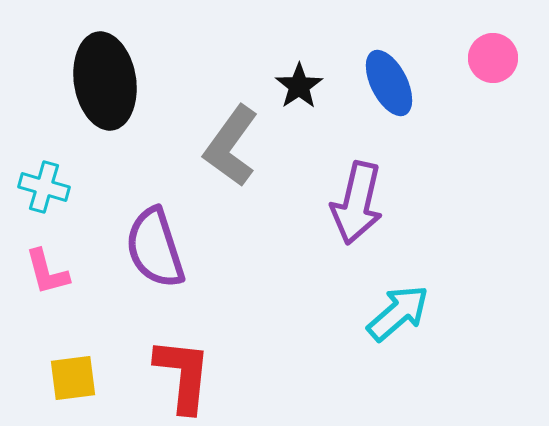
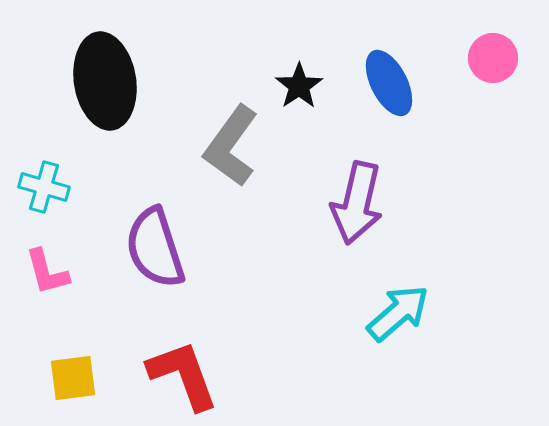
red L-shape: rotated 26 degrees counterclockwise
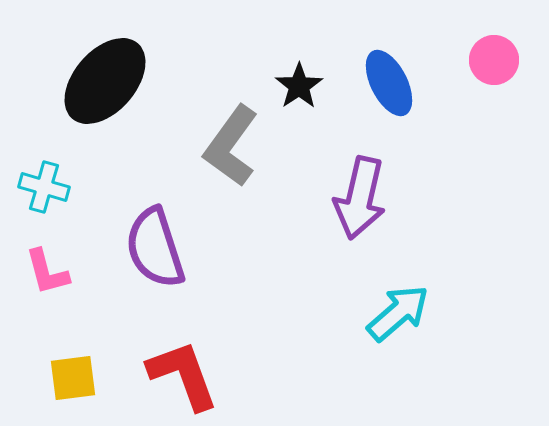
pink circle: moved 1 px right, 2 px down
black ellipse: rotated 50 degrees clockwise
purple arrow: moved 3 px right, 5 px up
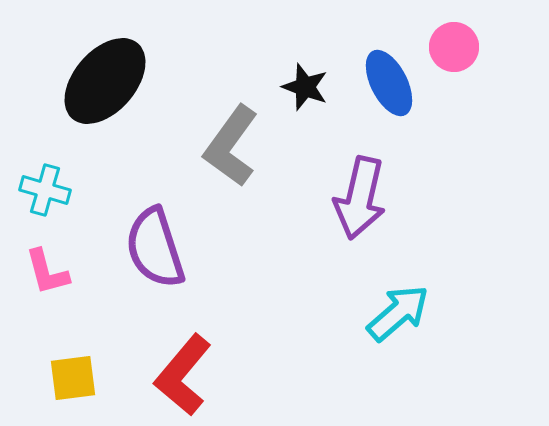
pink circle: moved 40 px left, 13 px up
black star: moved 6 px right, 1 px down; rotated 18 degrees counterclockwise
cyan cross: moved 1 px right, 3 px down
red L-shape: rotated 120 degrees counterclockwise
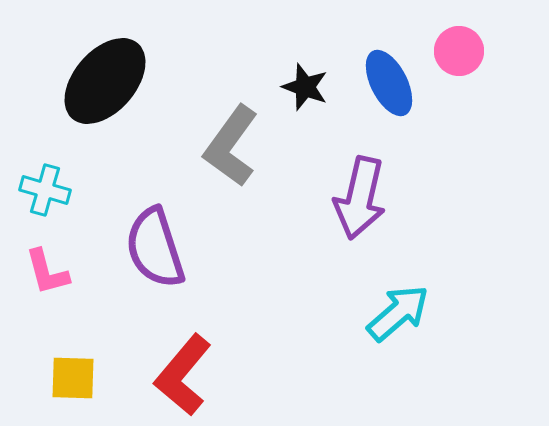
pink circle: moved 5 px right, 4 px down
yellow square: rotated 9 degrees clockwise
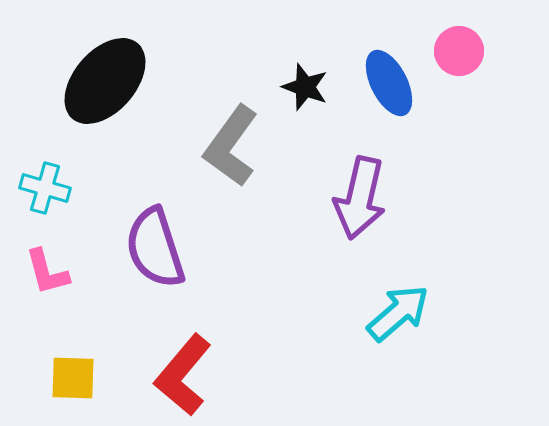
cyan cross: moved 2 px up
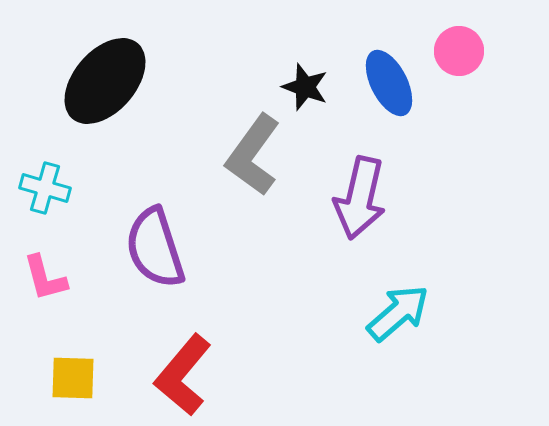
gray L-shape: moved 22 px right, 9 px down
pink L-shape: moved 2 px left, 6 px down
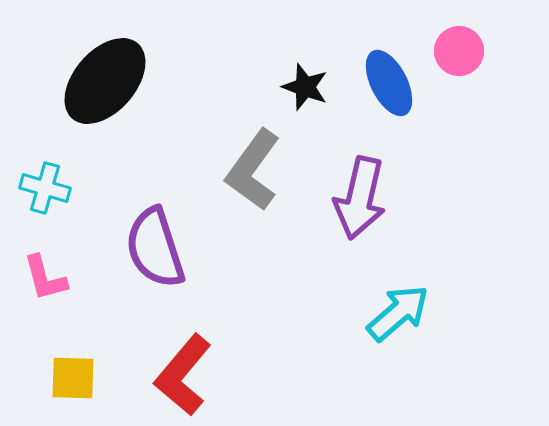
gray L-shape: moved 15 px down
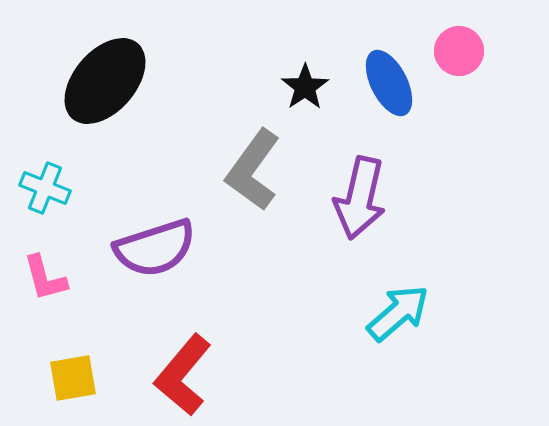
black star: rotated 18 degrees clockwise
cyan cross: rotated 6 degrees clockwise
purple semicircle: rotated 90 degrees counterclockwise
yellow square: rotated 12 degrees counterclockwise
